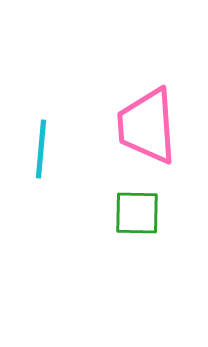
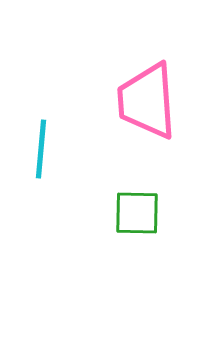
pink trapezoid: moved 25 px up
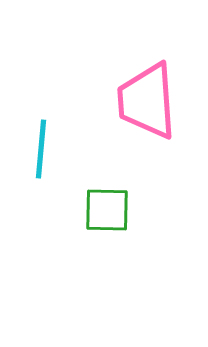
green square: moved 30 px left, 3 px up
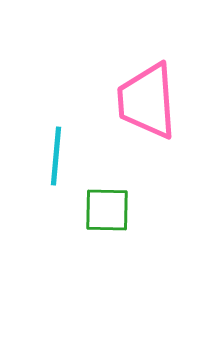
cyan line: moved 15 px right, 7 px down
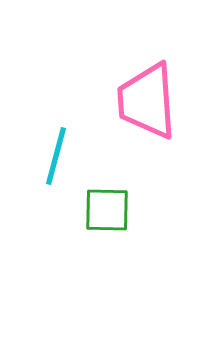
cyan line: rotated 10 degrees clockwise
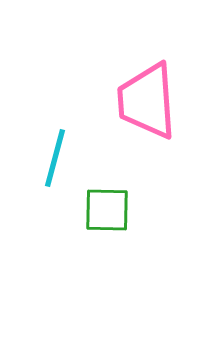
cyan line: moved 1 px left, 2 px down
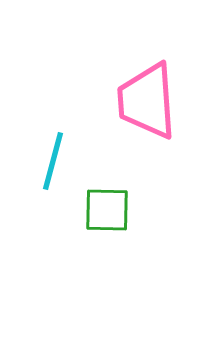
cyan line: moved 2 px left, 3 px down
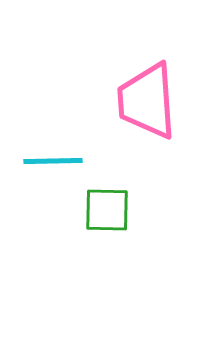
cyan line: rotated 74 degrees clockwise
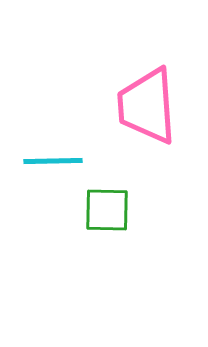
pink trapezoid: moved 5 px down
